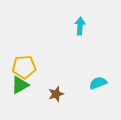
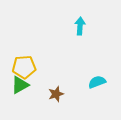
cyan semicircle: moved 1 px left, 1 px up
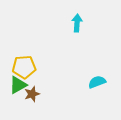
cyan arrow: moved 3 px left, 3 px up
green triangle: moved 2 px left
brown star: moved 24 px left
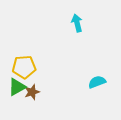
cyan arrow: rotated 18 degrees counterclockwise
green triangle: moved 1 px left, 2 px down
brown star: moved 2 px up
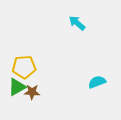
cyan arrow: rotated 36 degrees counterclockwise
brown star: rotated 21 degrees clockwise
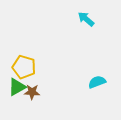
cyan arrow: moved 9 px right, 4 px up
yellow pentagon: rotated 20 degrees clockwise
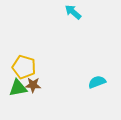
cyan arrow: moved 13 px left, 7 px up
green triangle: moved 1 px right, 1 px down; rotated 18 degrees clockwise
brown star: moved 1 px right, 7 px up
